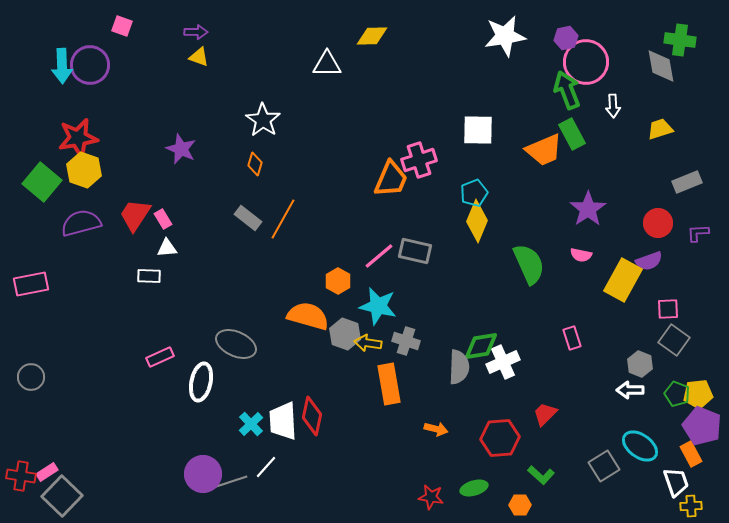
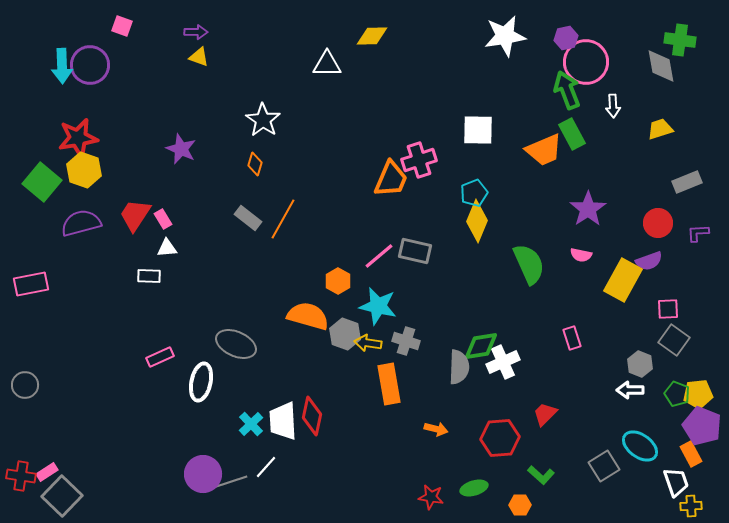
gray circle at (31, 377): moved 6 px left, 8 px down
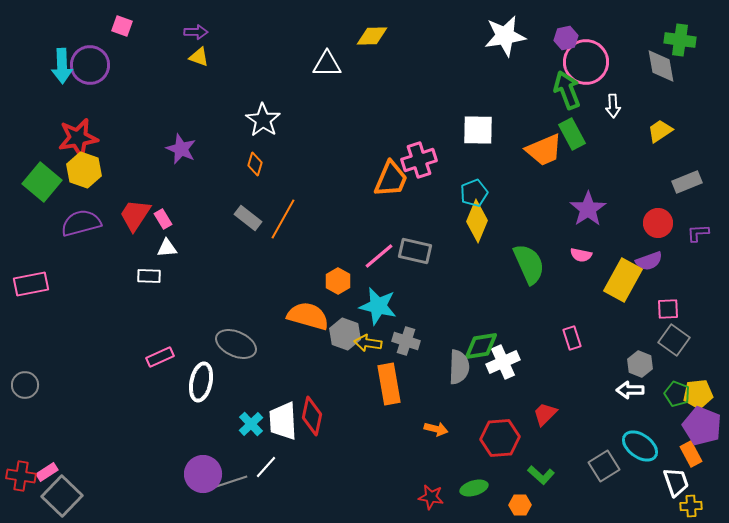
yellow trapezoid at (660, 129): moved 2 px down; rotated 16 degrees counterclockwise
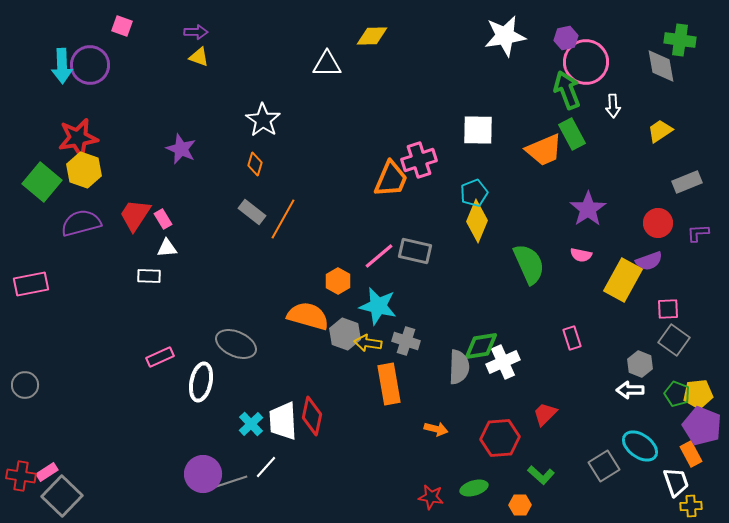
gray rectangle at (248, 218): moved 4 px right, 6 px up
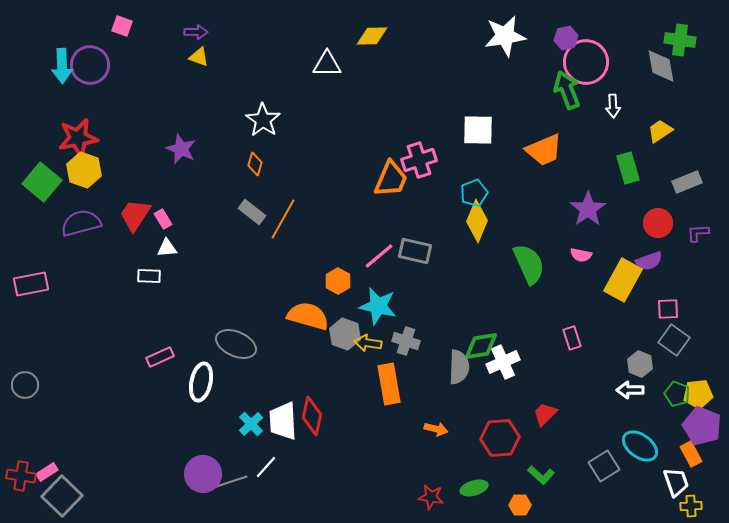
green rectangle at (572, 134): moved 56 px right, 34 px down; rotated 12 degrees clockwise
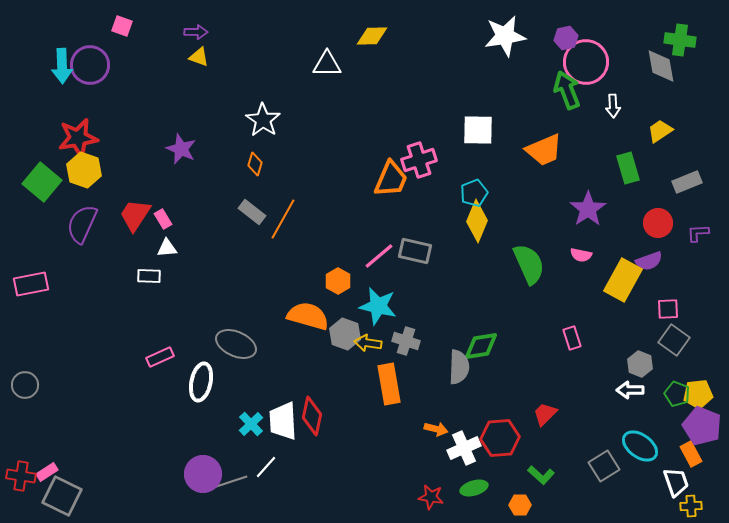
purple semicircle at (81, 223): moved 1 px right, 1 px down; rotated 51 degrees counterclockwise
white cross at (503, 362): moved 39 px left, 86 px down
gray square at (62, 496): rotated 18 degrees counterclockwise
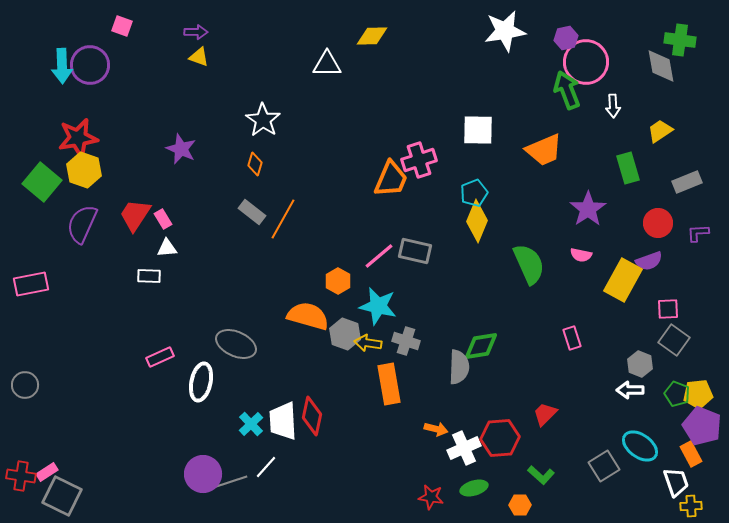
white star at (505, 36): moved 5 px up
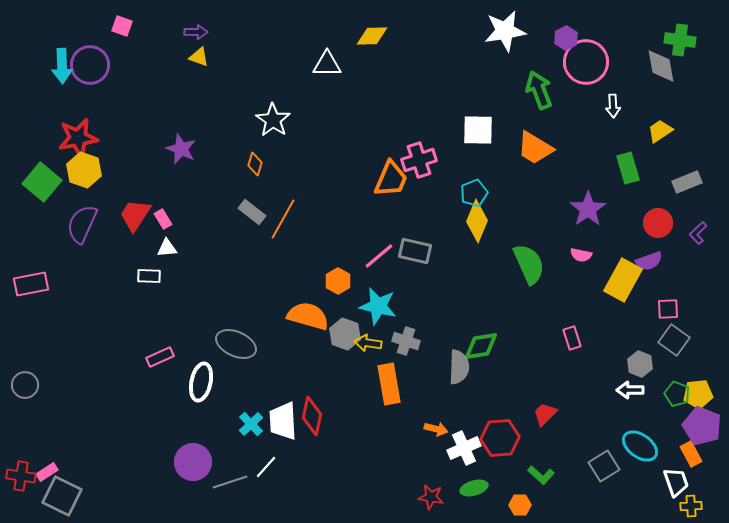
purple hexagon at (566, 38): rotated 15 degrees counterclockwise
green arrow at (567, 90): moved 28 px left
white star at (263, 120): moved 10 px right
orange trapezoid at (544, 150): moved 9 px left, 2 px up; rotated 54 degrees clockwise
purple L-shape at (698, 233): rotated 40 degrees counterclockwise
purple circle at (203, 474): moved 10 px left, 12 px up
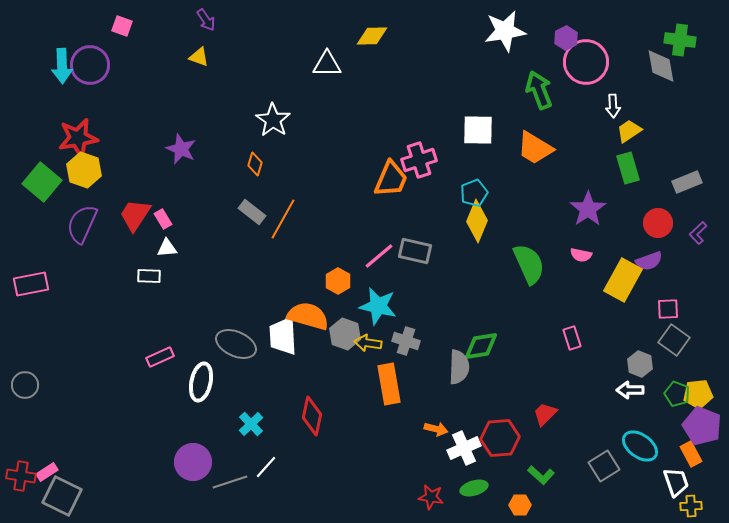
purple arrow at (196, 32): moved 10 px right, 12 px up; rotated 55 degrees clockwise
yellow trapezoid at (660, 131): moved 31 px left
white trapezoid at (283, 421): moved 85 px up
